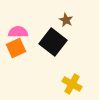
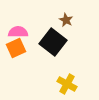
yellow cross: moved 5 px left
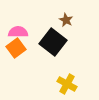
orange square: rotated 12 degrees counterclockwise
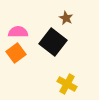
brown star: moved 2 px up
orange square: moved 5 px down
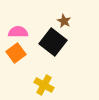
brown star: moved 2 px left, 3 px down
yellow cross: moved 23 px left, 1 px down
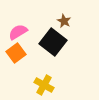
pink semicircle: rotated 30 degrees counterclockwise
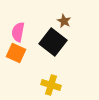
pink semicircle: rotated 48 degrees counterclockwise
orange square: rotated 30 degrees counterclockwise
yellow cross: moved 7 px right; rotated 12 degrees counterclockwise
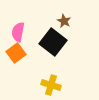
orange square: rotated 30 degrees clockwise
